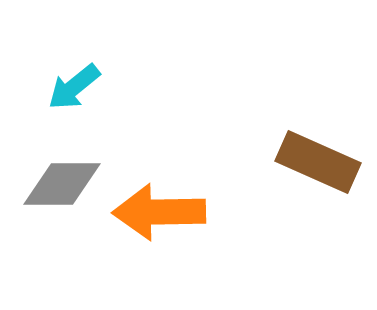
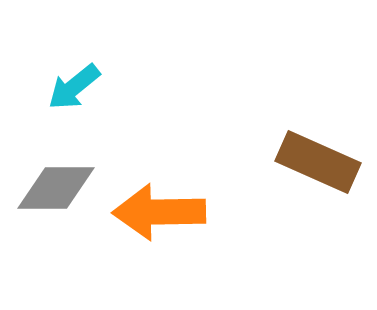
gray diamond: moved 6 px left, 4 px down
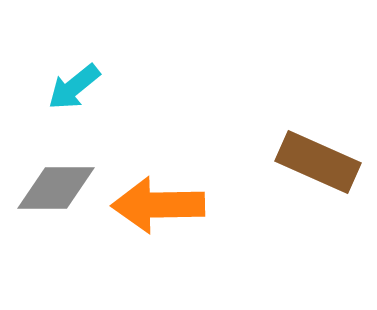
orange arrow: moved 1 px left, 7 px up
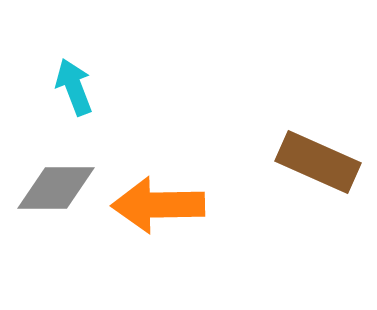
cyan arrow: rotated 108 degrees clockwise
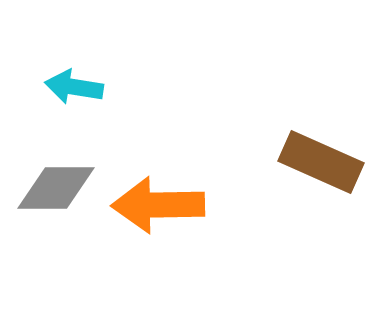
cyan arrow: rotated 60 degrees counterclockwise
brown rectangle: moved 3 px right
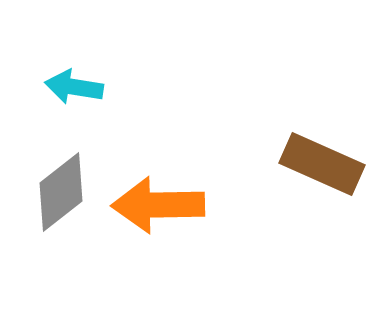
brown rectangle: moved 1 px right, 2 px down
gray diamond: moved 5 px right, 4 px down; rotated 38 degrees counterclockwise
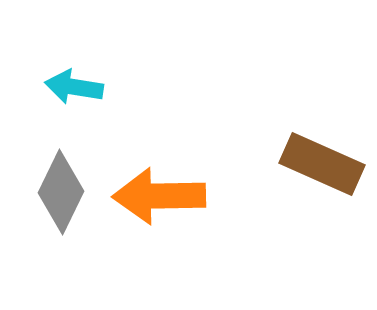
gray diamond: rotated 26 degrees counterclockwise
orange arrow: moved 1 px right, 9 px up
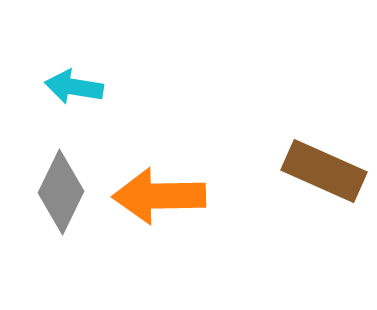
brown rectangle: moved 2 px right, 7 px down
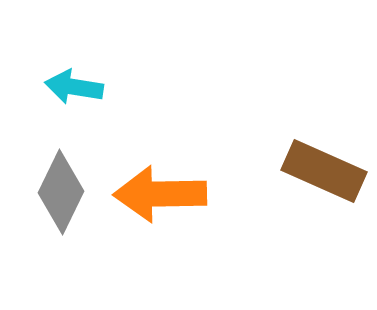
orange arrow: moved 1 px right, 2 px up
